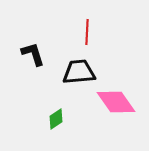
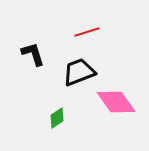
red line: rotated 70 degrees clockwise
black trapezoid: rotated 16 degrees counterclockwise
green diamond: moved 1 px right, 1 px up
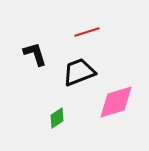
black L-shape: moved 2 px right
pink diamond: rotated 72 degrees counterclockwise
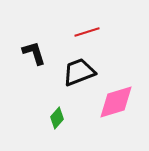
black L-shape: moved 1 px left, 1 px up
green diamond: rotated 15 degrees counterclockwise
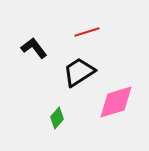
black L-shape: moved 5 px up; rotated 20 degrees counterclockwise
black trapezoid: rotated 12 degrees counterclockwise
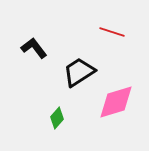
red line: moved 25 px right; rotated 35 degrees clockwise
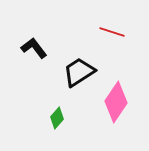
pink diamond: rotated 39 degrees counterclockwise
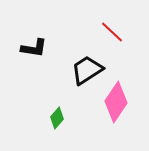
red line: rotated 25 degrees clockwise
black L-shape: rotated 136 degrees clockwise
black trapezoid: moved 8 px right, 2 px up
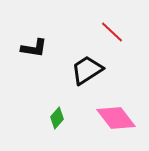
pink diamond: moved 16 px down; rotated 72 degrees counterclockwise
